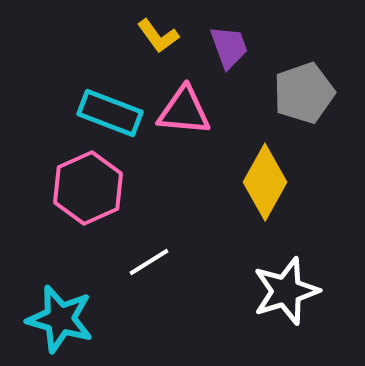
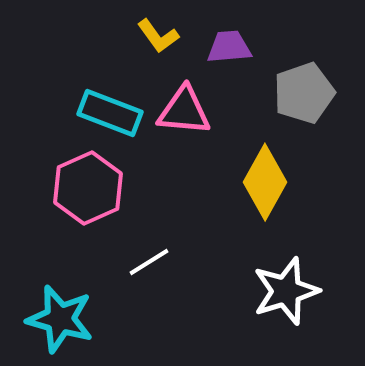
purple trapezoid: rotated 75 degrees counterclockwise
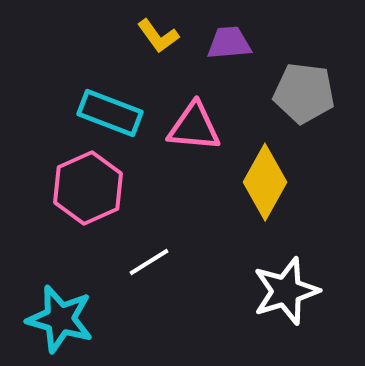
purple trapezoid: moved 4 px up
gray pentagon: rotated 26 degrees clockwise
pink triangle: moved 10 px right, 16 px down
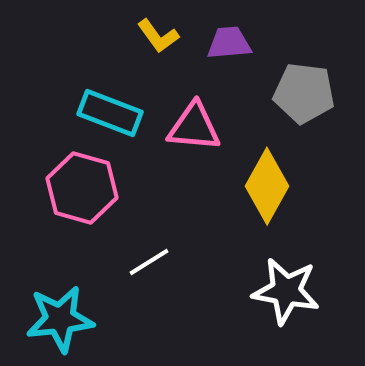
yellow diamond: moved 2 px right, 4 px down
pink hexagon: moved 6 px left; rotated 20 degrees counterclockwise
white star: rotated 28 degrees clockwise
cyan star: rotated 22 degrees counterclockwise
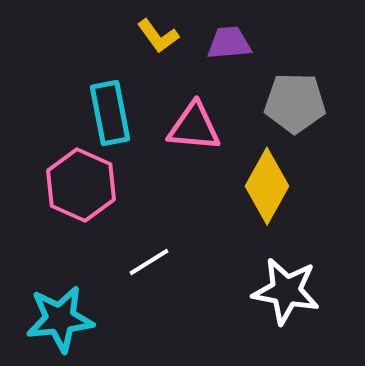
gray pentagon: moved 9 px left, 10 px down; rotated 6 degrees counterclockwise
cyan rectangle: rotated 58 degrees clockwise
pink hexagon: moved 1 px left, 3 px up; rotated 8 degrees clockwise
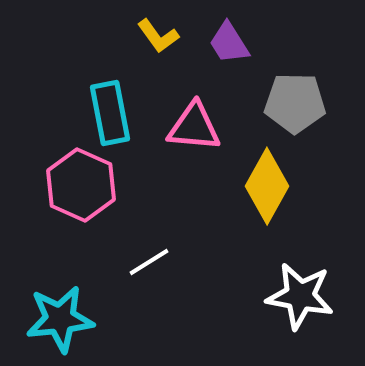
purple trapezoid: rotated 117 degrees counterclockwise
white star: moved 14 px right, 5 px down
